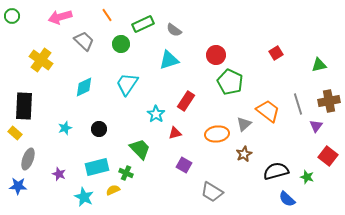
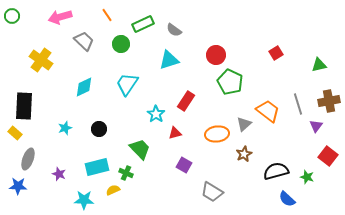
cyan star at (84, 197): moved 3 px down; rotated 24 degrees counterclockwise
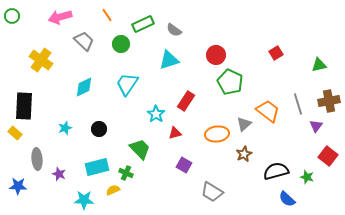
gray ellipse at (28, 159): moved 9 px right; rotated 25 degrees counterclockwise
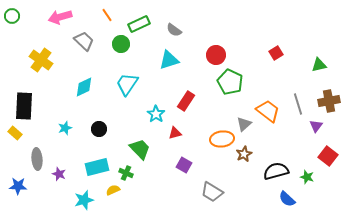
green rectangle at (143, 24): moved 4 px left
orange ellipse at (217, 134): moved 5 px right, 5 px down
cyan star at (84, 200): rotated 18 degrees counterclockwise
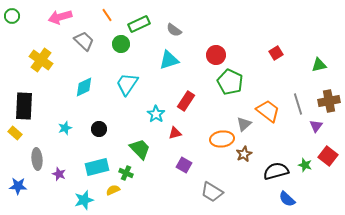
green star at (307, 177): moved 2 px left, 12 px up
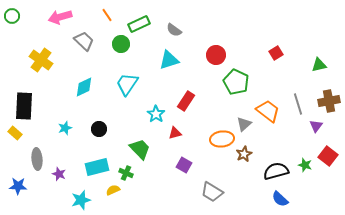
green pentagon at (230, 82): moved 6 px right
blue semicircle at (287, 199): moved 7 px left
cyan star at (84, 200): moved 3 px left
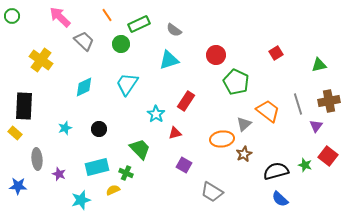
pink arrow at (60, 17): rotated 60 degrees clockwise
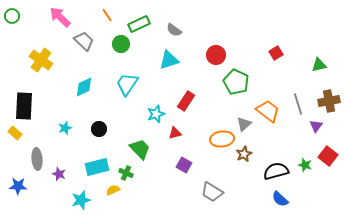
cyan star at (156, 114): rotated 18 degrees clockwise
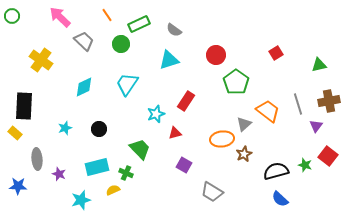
green pentagon at (236, 82): rotated 10 degrees clockwise
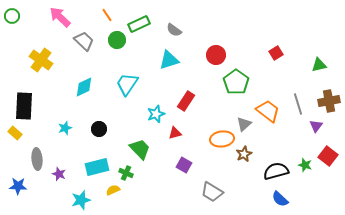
green circle at (121, 44): moved 4 px left, 4 px up
